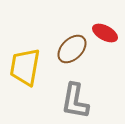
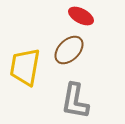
red ellipse: moved 24 px left, 17 px up
brown ellipse: moved 3 px left, 1 px down
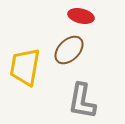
red ellipse: rotated 15 degrees counterclockwise
gray L-shape: moved 7 px right
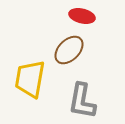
red ellipse: moved 1 px right
yellow trapezoid: moved 5 px right, 12 px down
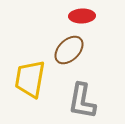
red ellipse: rotated 15 degrees counterclockwise
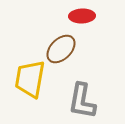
brown ellipse: moved 8 px left, 1 px up
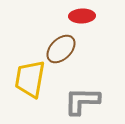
gray L-shape: rotated 81 degrees clockwise
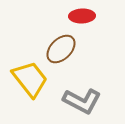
yellow trapezoid: rotated 132 degrees clockwise
gray L-shape: rotated 153 degrees counterclockwise
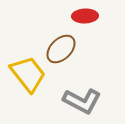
red ellipse: moved 3 px right
yellow trapezoid: moved 2 px left, 5 px up
